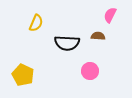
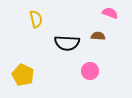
pink semicircle: moved 2 px up; rotated 84 degrees clockwise
yellow semicircle: moved 4 px up; rotated 36 degrees counterclockwise
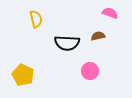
brown semicircle: rotated 16 degrees counterclockwise
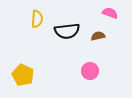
yellow semicircle: moved 1 px right; rotated 18 degrees clockwise
black semicircle: moved 12 px up; rotated 10 degrees counterclockwise
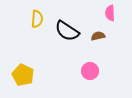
pink semicircle: rotated 112 degrees counterclockwise
black semicircle: rotated 40 degrees clockwise
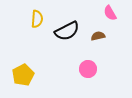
pink semicircle: rotated 28 degrees counterclockwise
black semicircle: rotated 60 degrees counterclockwise
pink circle: moved 2 px left, 2 px up
yellow pentagon: rotated 20 degrees clockwise
